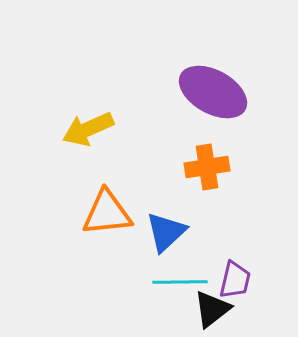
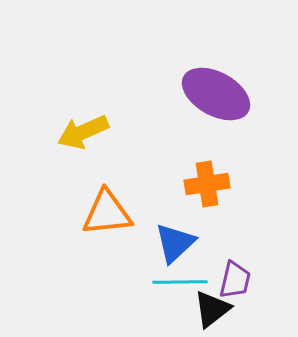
purple ellipse: moved 3 px right, 2 px down
yellow arrow: moved 5 px left, 3 px down
orange cross: moved 17 px down
blue triangle: moved 9 px right, 11 px down
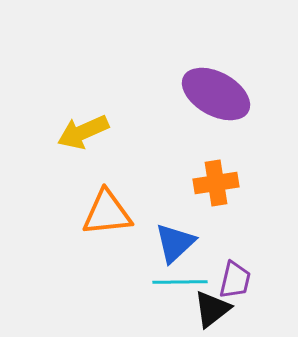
orange cross: moved 9 px right, 1 px up
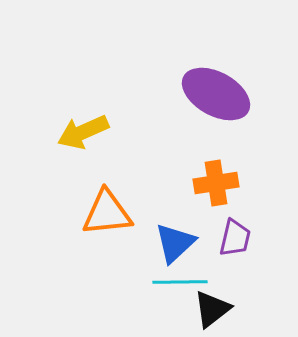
purple trapezoid: moved 42 px up
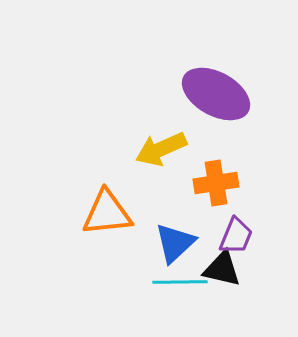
yellow arrow: moved 78 px right, 17 px down
purple trapezoid: moved 1 px right, 2 px up; rotated 9 degrees clockwise
black triangle: moved 10 px right, 40 px up; rotated 51 degrees clockwise
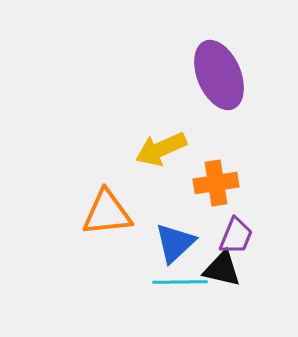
purple ellipse: moved 3 px right, 19 px up; rotated 38 degrees clockwise
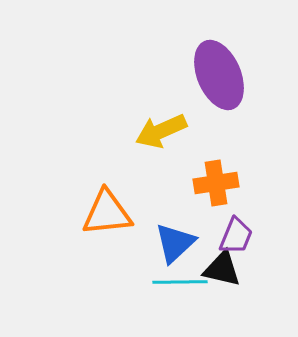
yellow arrow: moved 18 px up
